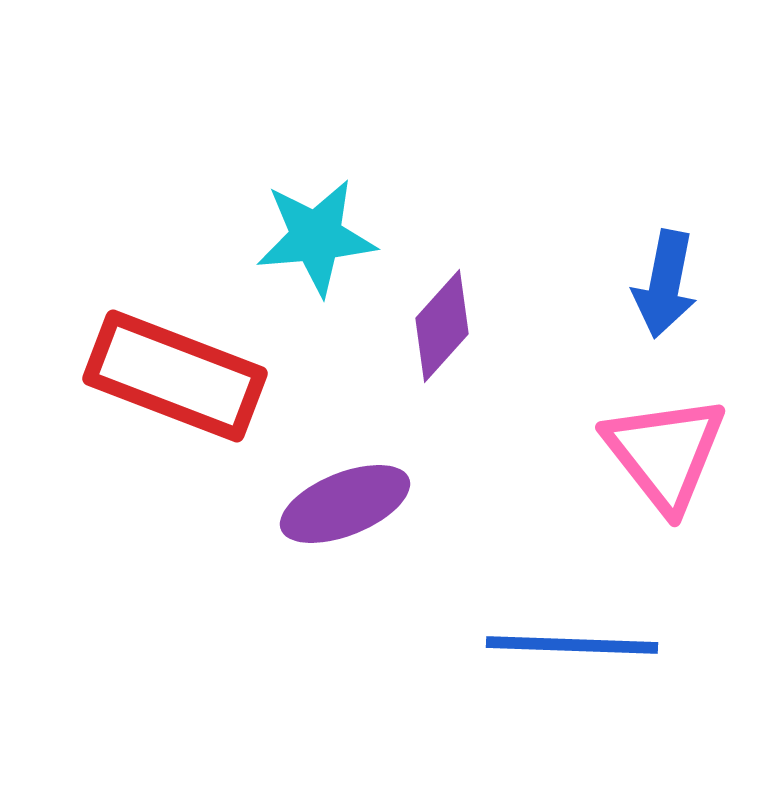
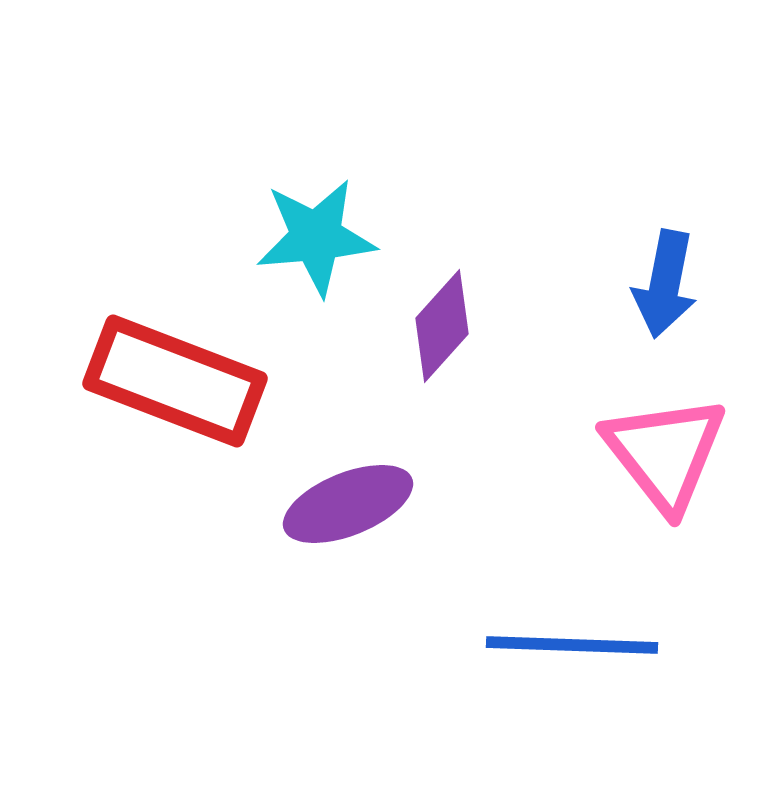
red rectangle: moved 5 px down
purple ellipse: moved 3 px right
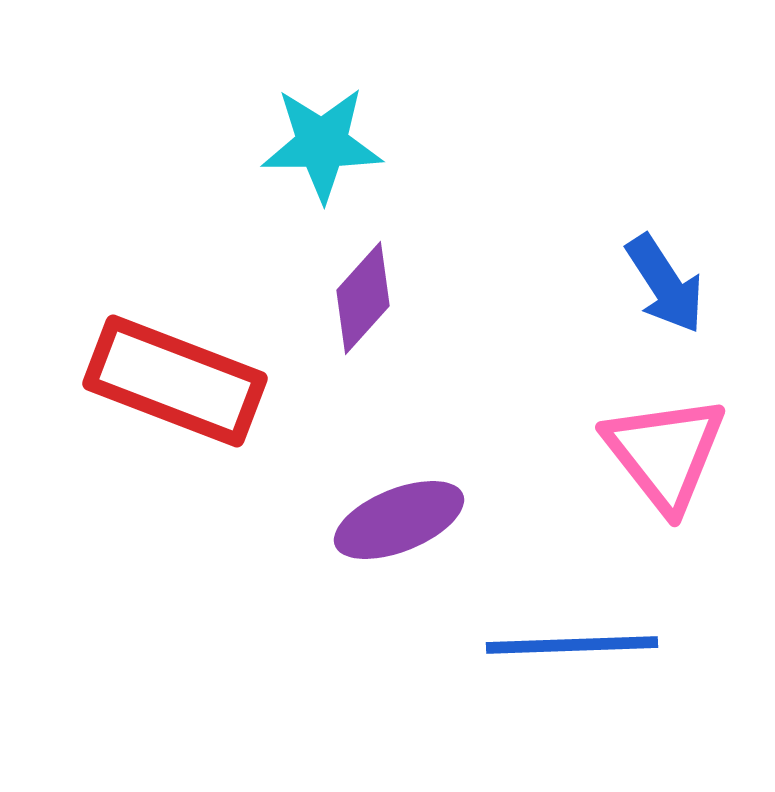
cyan star: moved 6 px right, 93 px up; rotated 5 degrees clockwise
blue arrow: rotated 44 degrees counterclockwise
purple diamond: moved 79 px left, 28 px up
purple ellipse: moved 51 px right, 16 px down
blue line: rotated 4 degrees counterclockwise
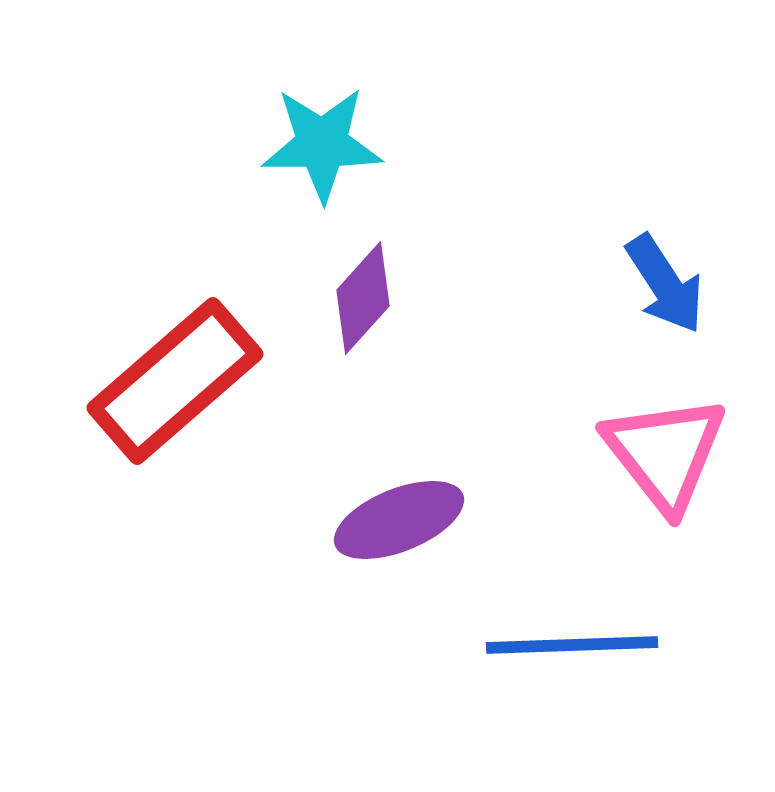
red rectangle: rotated 62 degrees counterclockwise
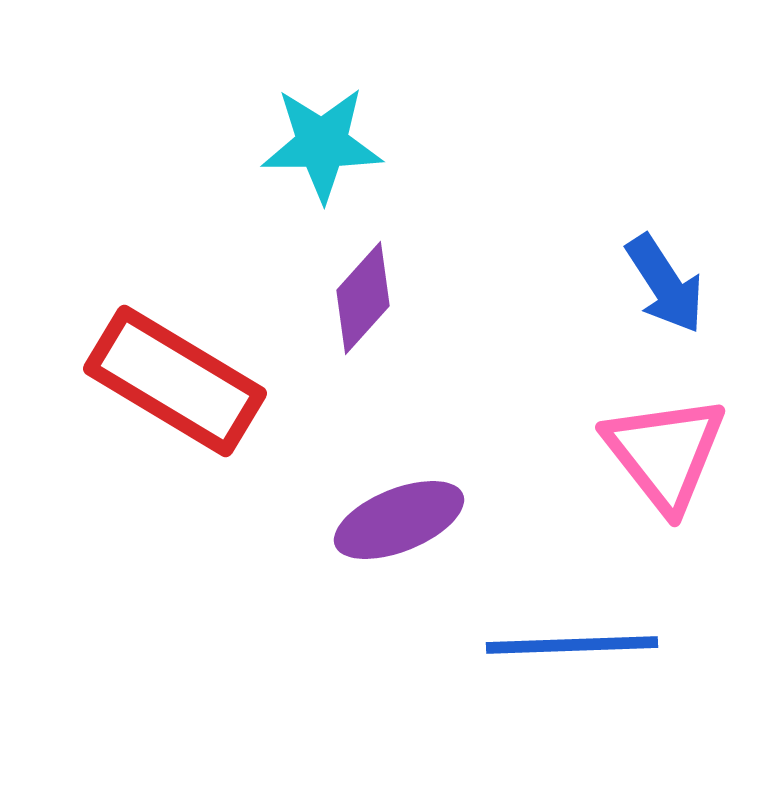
red rectangle: rotated 72 degrees clockwise
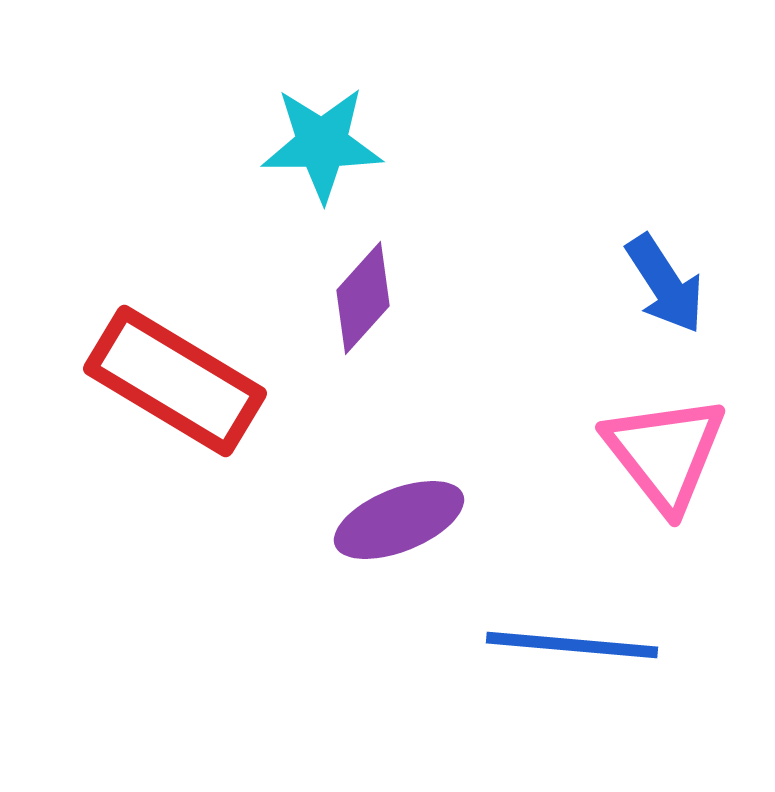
blue line: rotated 7 degrees clockwise
